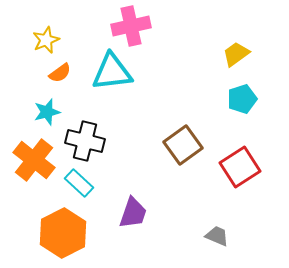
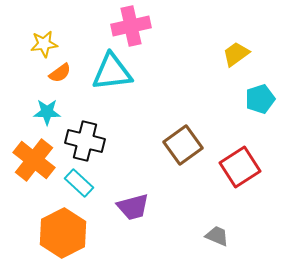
yellow star: moved 2 px left, 4 px down; rotated 16 degrees clockwise
cyan pentagon: moved 18 px right
cyan star: rotated 16 degrees clockwise
purple trapezoid: moved 6 px up; rotated 56 degrees clockwise
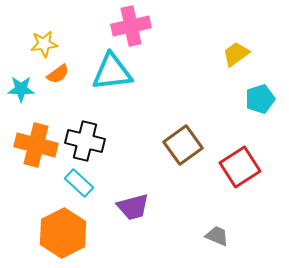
orange semicircle: moved 2 px left, 1 px down
cyan star: moved 26 px left, 23 px up
orange cross: moved 2 px right, 15 px up; rotated 24 degrees counterclockwise
